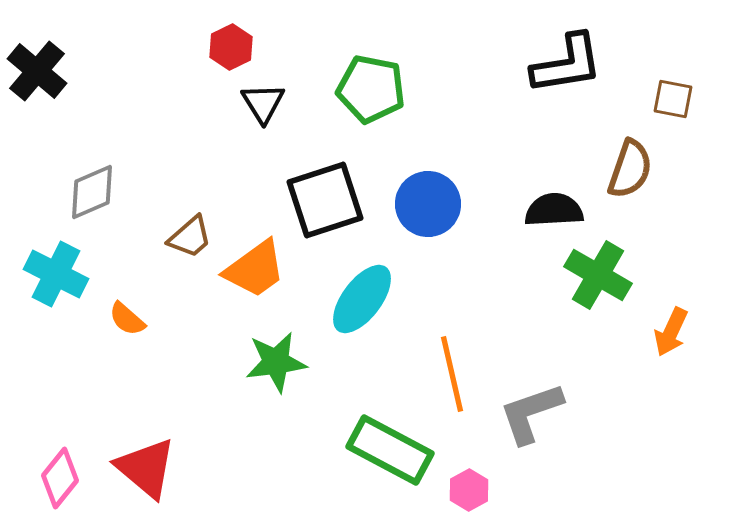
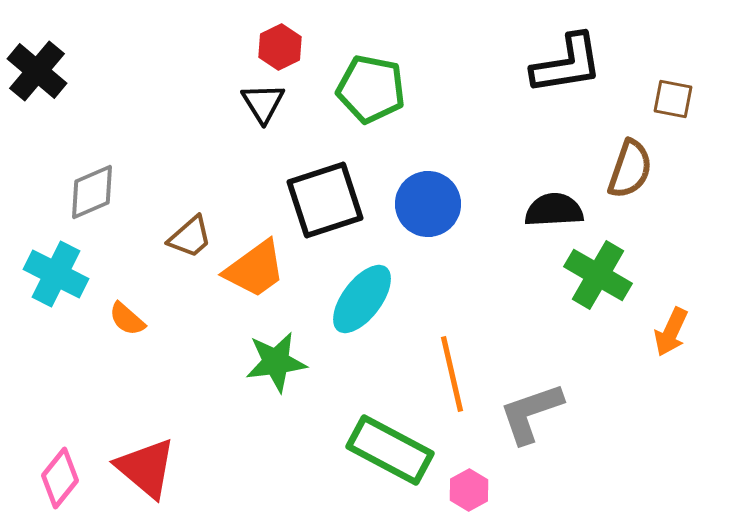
red hexagon: moved 49 px right
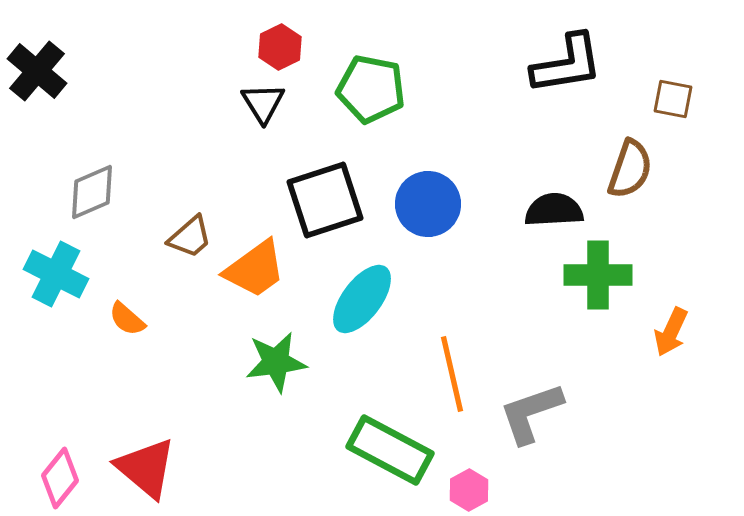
green cross: rotated 30 degrees counterclockwise
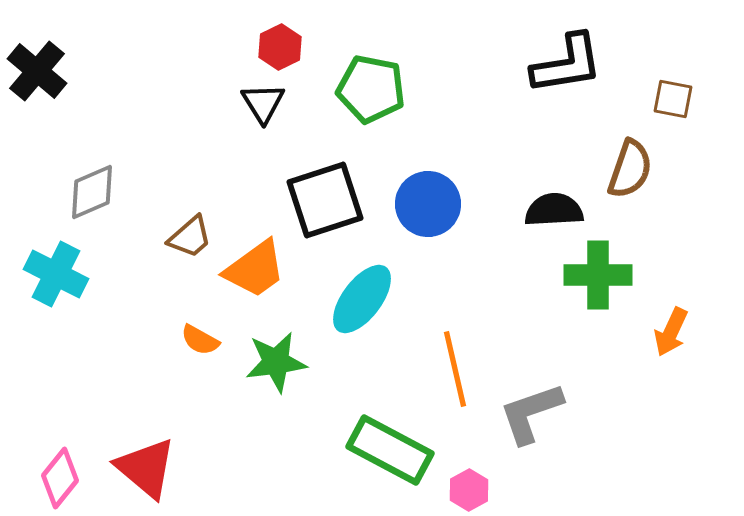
orange semicircle: moved 73 px right, 21 px down; rotated 12 degrees counterclockwise
orange line: moved 3 px right, 5 px up
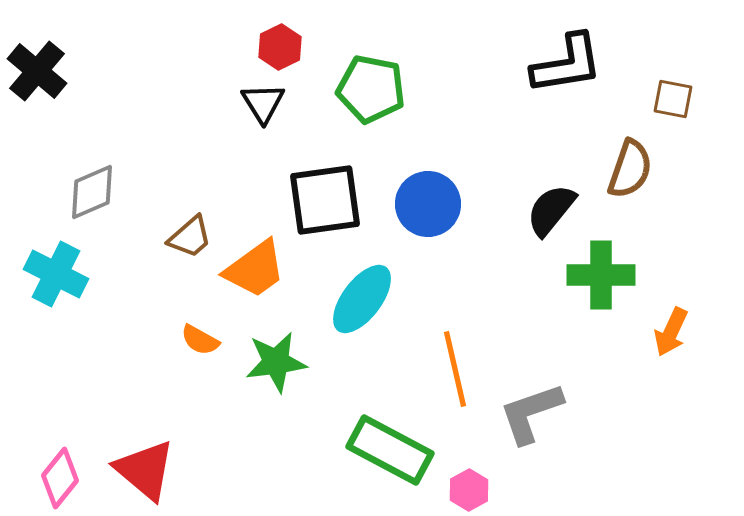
black square: rotated 10 degrees clockwise
black semicircle: moved 3 px left; rotated 48 degrees counterclockwise
green cross: moved 3 px right
red triangle: moved 1 px left, 2 px down
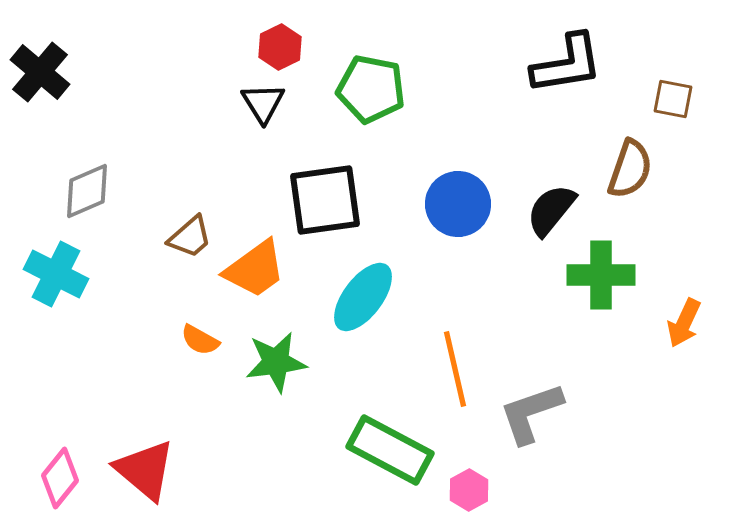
black cross: moved 3 px right, 1 px down
gray diamond: moved 5 px left, 1 px up
blue circle: moved 30 px right
cyan ellipse: moved 1 px right, 2 px up
orange arrow: moved 13 px right, 9 px up
